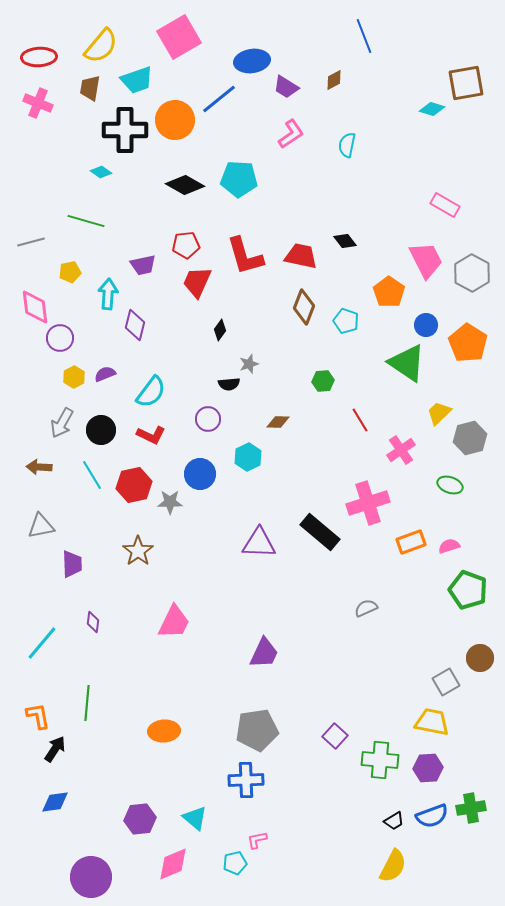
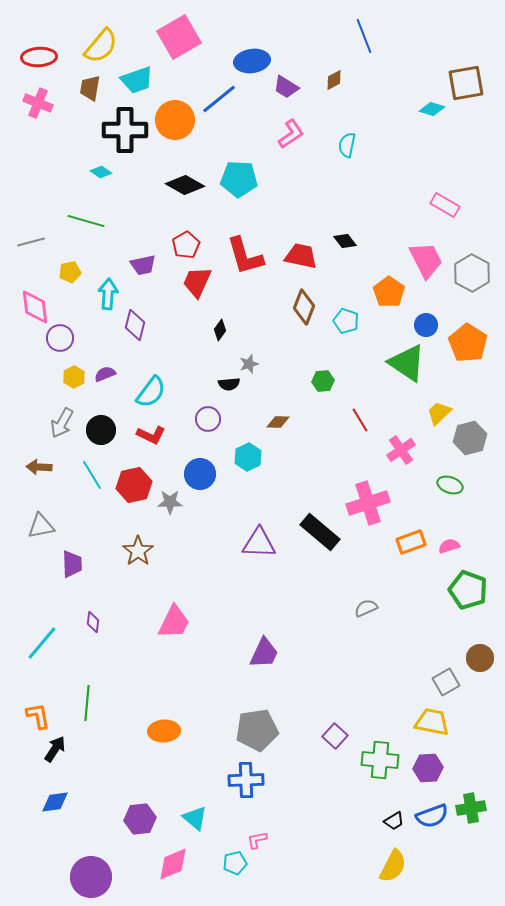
red pentagon at (186, 245): rotated 24 degrees counterclockwise
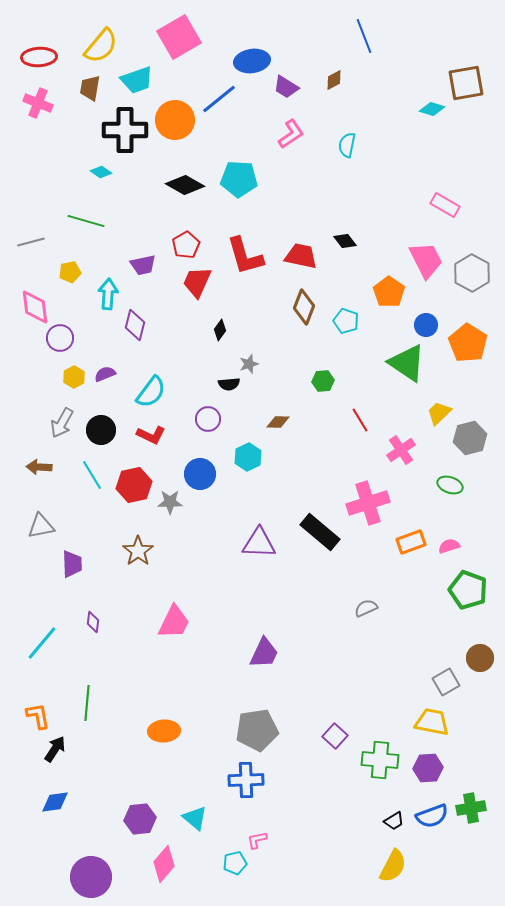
pink diamond at (173, 864): moved 9 px left; rotated 27 degrees counterclockwise
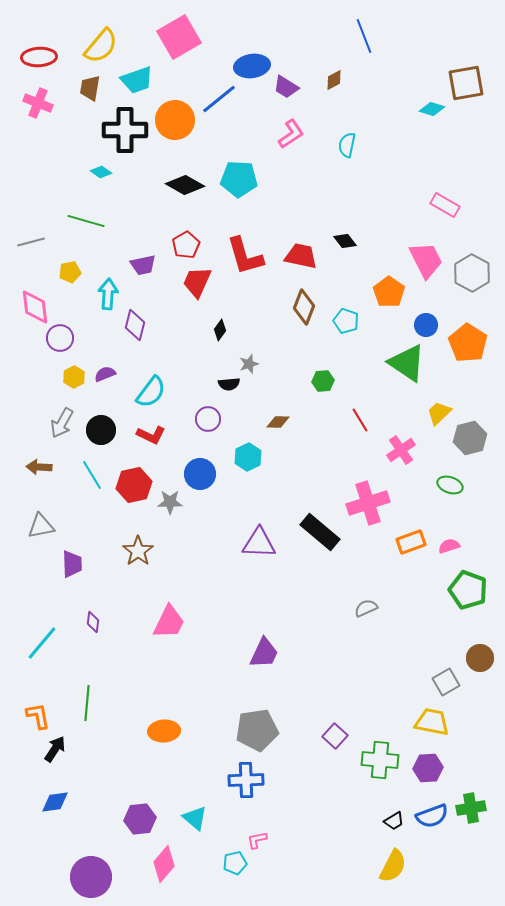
blue ellipse at (252, 61): moved 5 px down
pink trapezoid at (174, 622): moved 5 px left
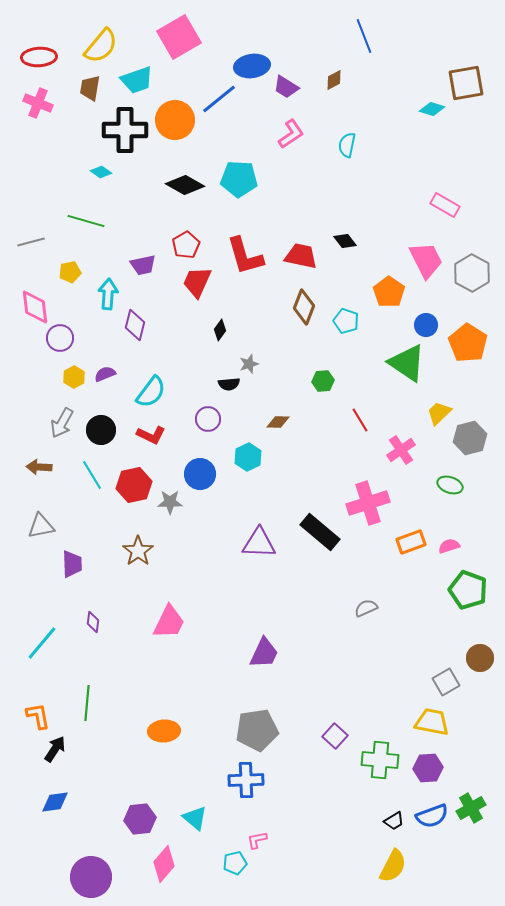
green cross at (471, 808): rotated 20 degrees counterclockwise
